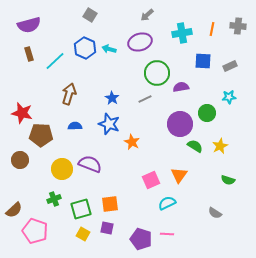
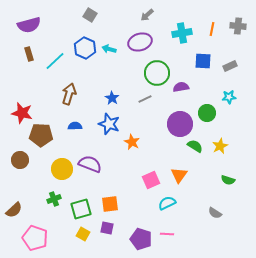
pink pentagon at (35, 231): moved 7 px down
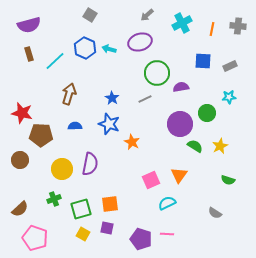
cyan cross at (182, 33): moved 10 px up; rotated 18 degrees counterclockwise
purple semicircle at (90, 164): rotated 80 degrees clockwise
brown semicircle at (14, 210): moved 6 px right, 1 px up
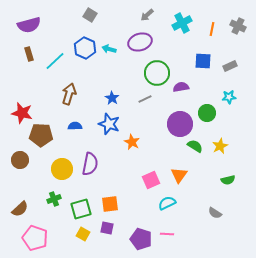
gray cross at (238, 26): rotated 21 degrees clockwise
green semicircle at (228, 180): rotated 32 degrees counterclockwise
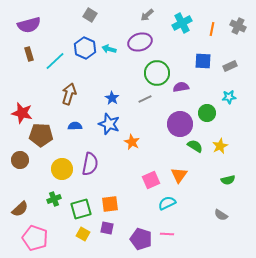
gray semicircle at (215, 213): moved 6 px right, 2 px down
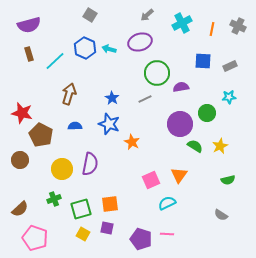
brown pentagon at (41, 135): rotated 25 degrees clockwise
